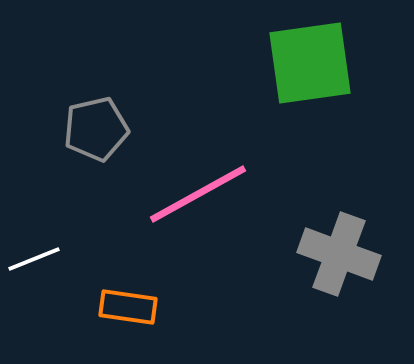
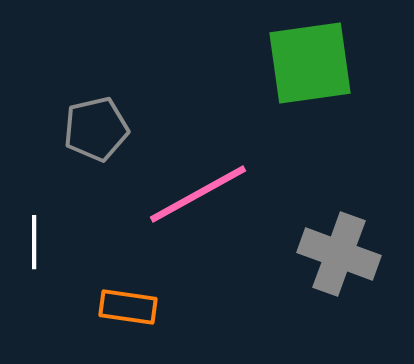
white line: moved 17 px up; rotated 68 degrees counterclockwise
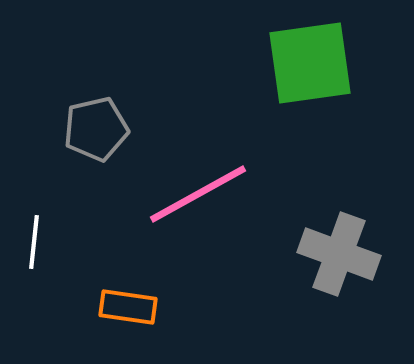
white line: rotated 6 degrees clockwise
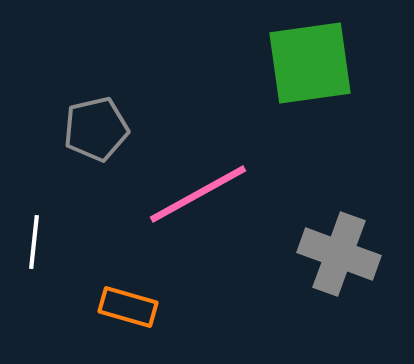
orange rectangle: rotated 8 degrees clockwise
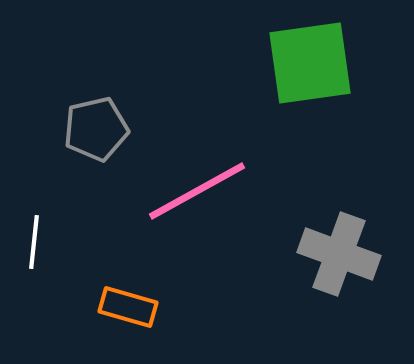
pink line: moved 1 px left, 3 px up
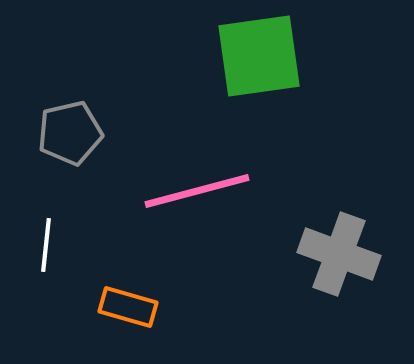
green square: moved 51 px left, 7 px up
gray pentagon: moved 26 px left, 4 px down
pink line: rotated 14 degrees clockwise
white line: moved 12 px right, 3 px down
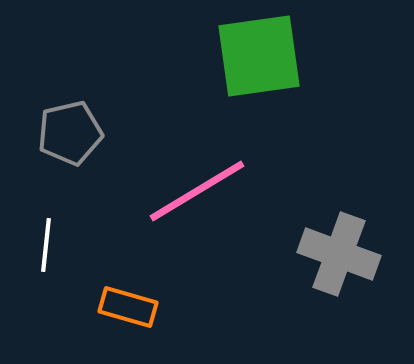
pink line: rotated 16 degrees counterclockwise
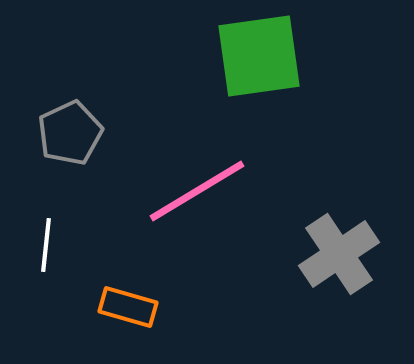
gray pentagon: rotated 12 degrees counterclockwise
gray cross: rotated 36 degrees clockwise
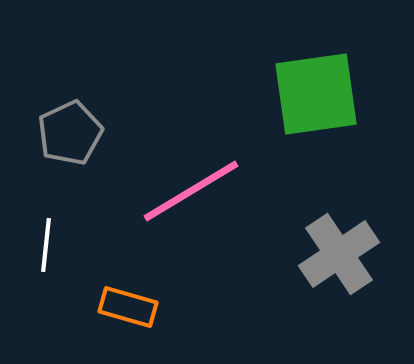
green square: moved 57 px right, 38 px down
pink line: moved 6 px left
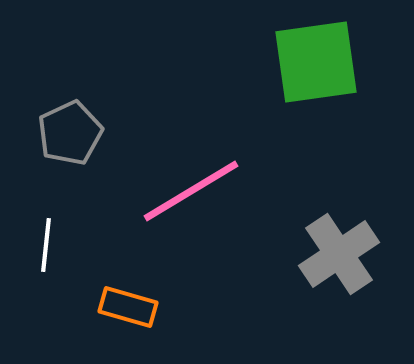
green square: moved 32 px up
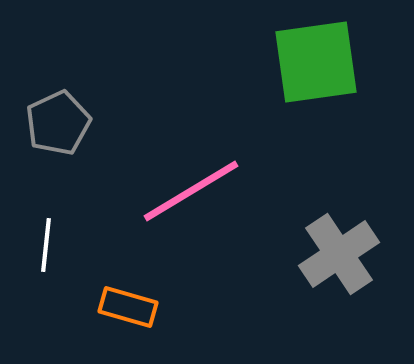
gray pentagon: moved 12 px left, 10 px up
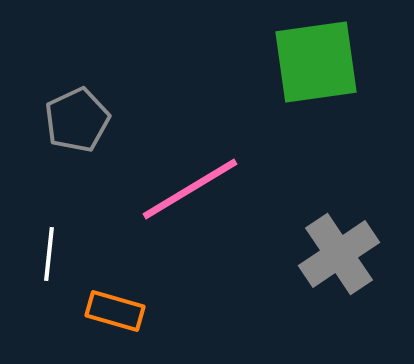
gray pentagon: moved 19 px right, 3 px up
pink line: moved 1 px left, 2 px up
white line: moved 3 px right, 9 px down
orange rectangle: moved 13 px left, 4 px down
